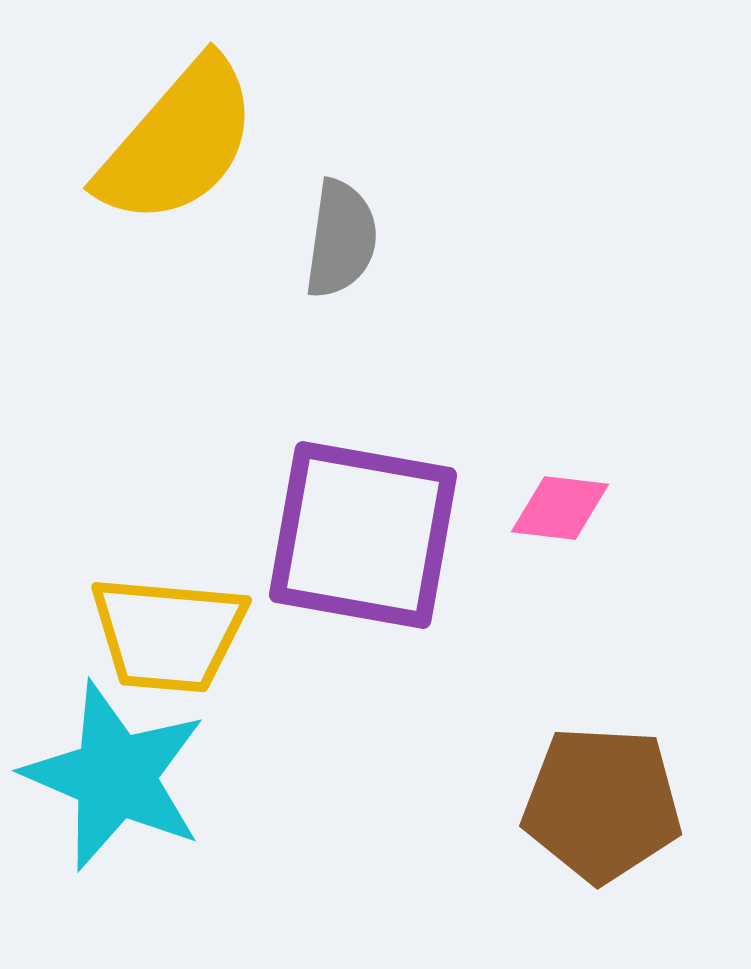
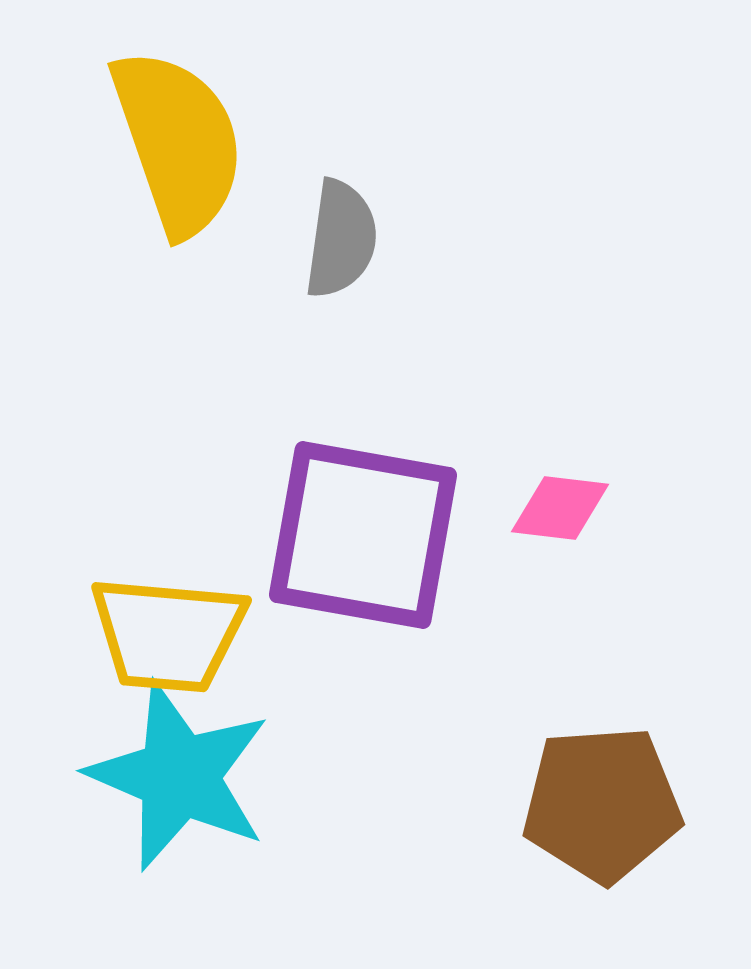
yellow semicircle: rotated 60 degrees counterclockwise
cyan star: moved 64 px right
brown pentagon: rotated 7 degrees counterclockwise
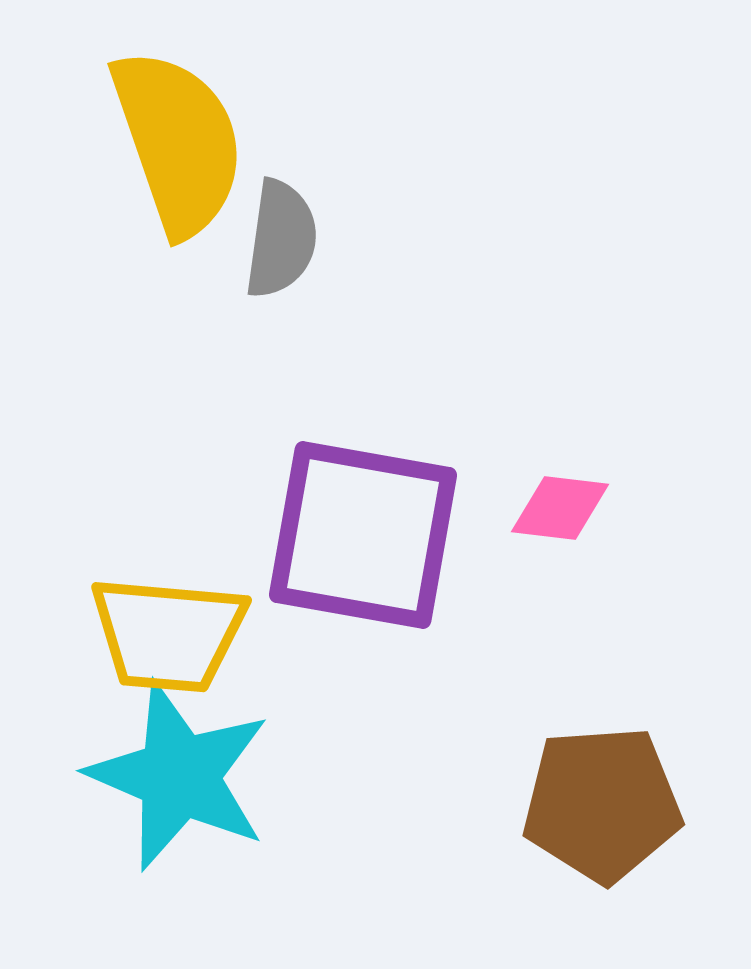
gray semicircle: moved 60 px left
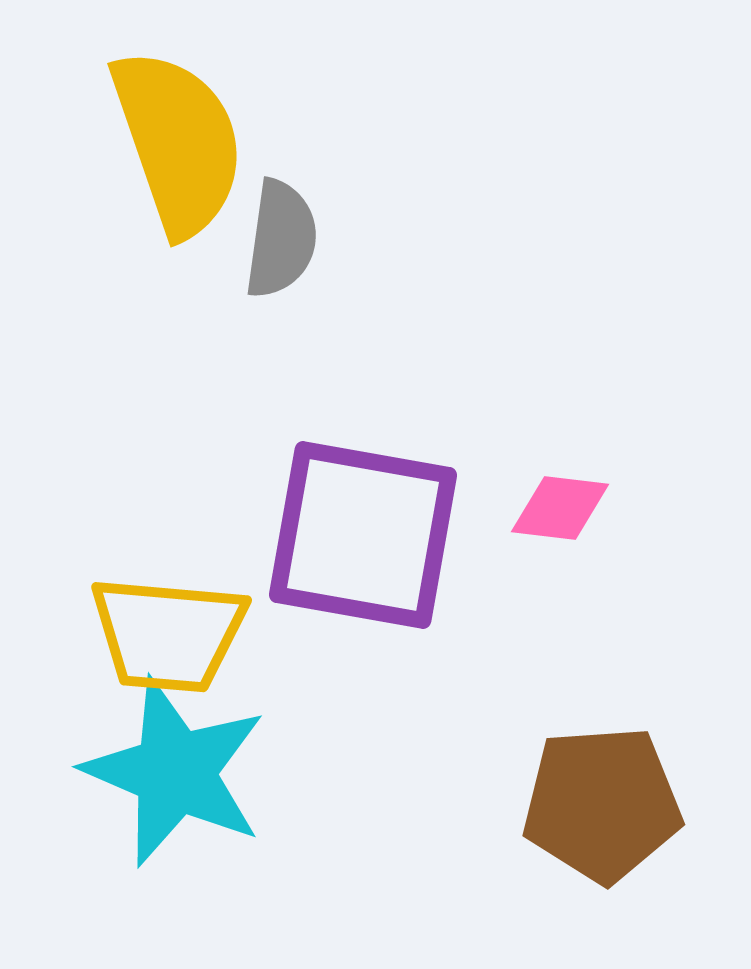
cyan star: moved 4 px left, 4 px up
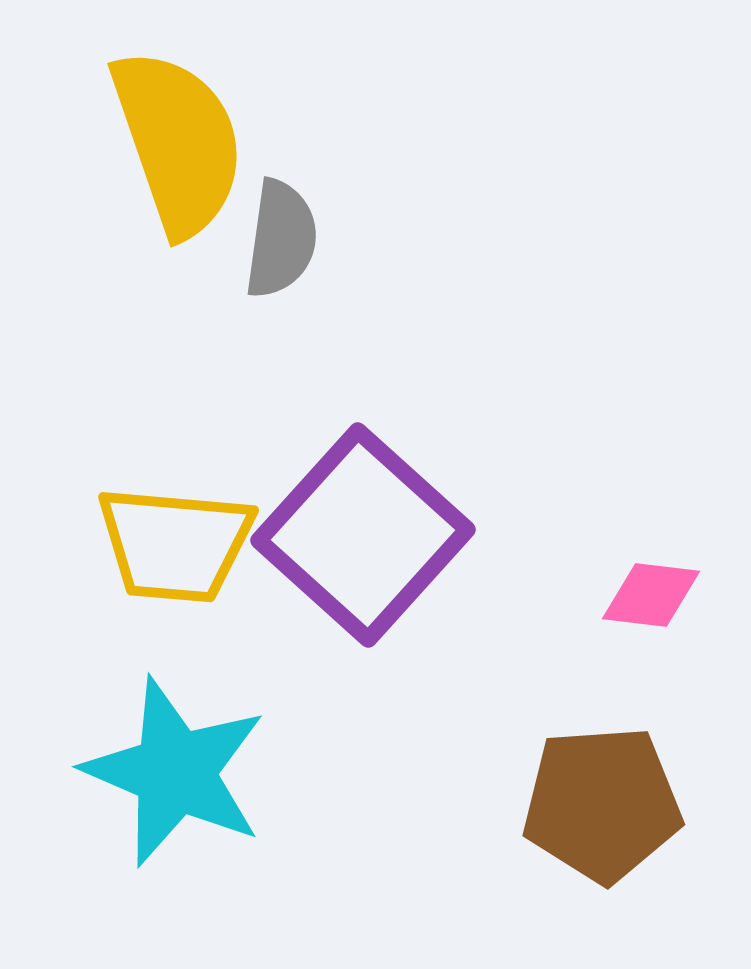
pink diamond: moved 91 px right, 87 px down
purple square: rotated 32 degrees clockwise
yellow trapezoid: moved 7 px right, 90 px up
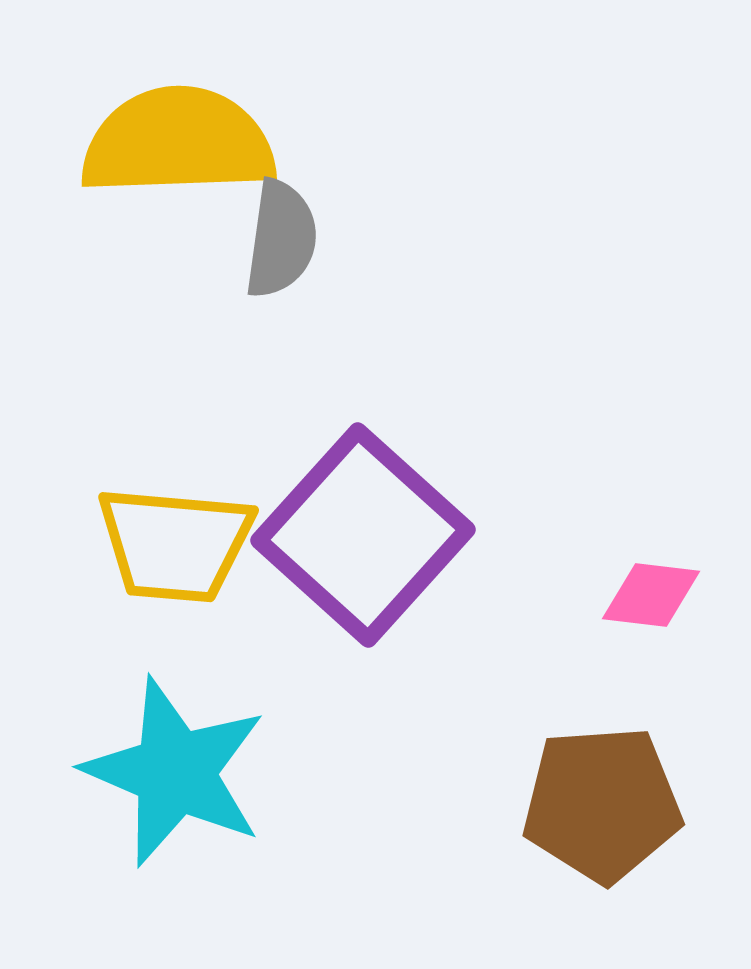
yellow semicircle: rotated 73 degrees counterclockwise
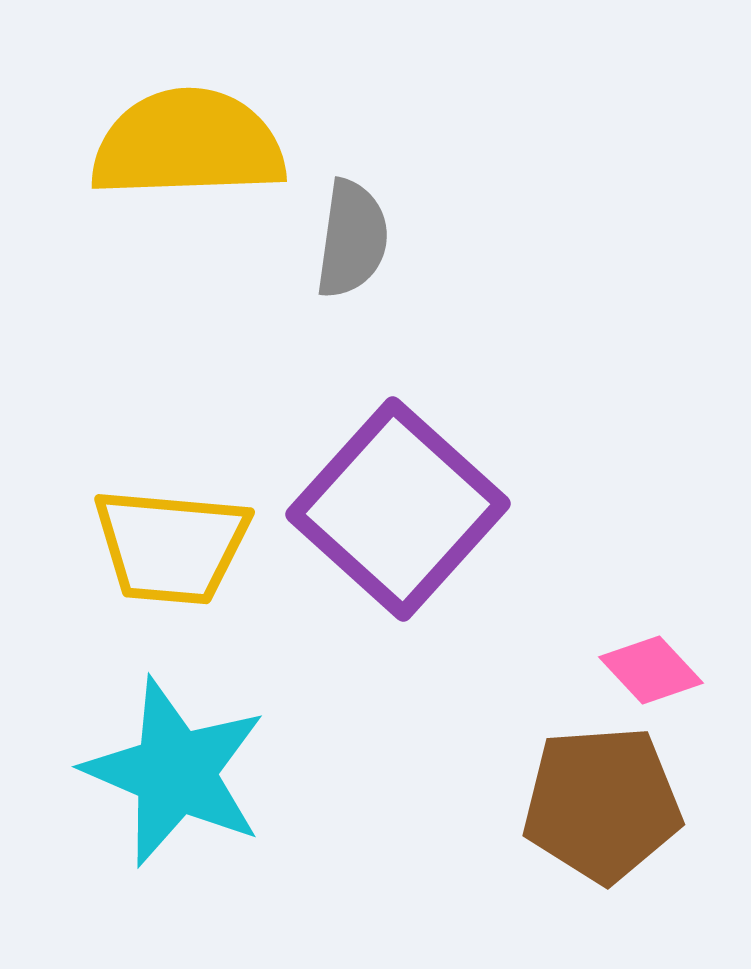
yellow semicircle: moved 10 px right, 2 px down
gray semicircle: moved 71 px right
purple square: moved 35 px right, 26 px up
yellow trapezoid: moved 4 px left, 2 px down
pink diamond: moved 75 px down; rotated 40 degrees clockwise
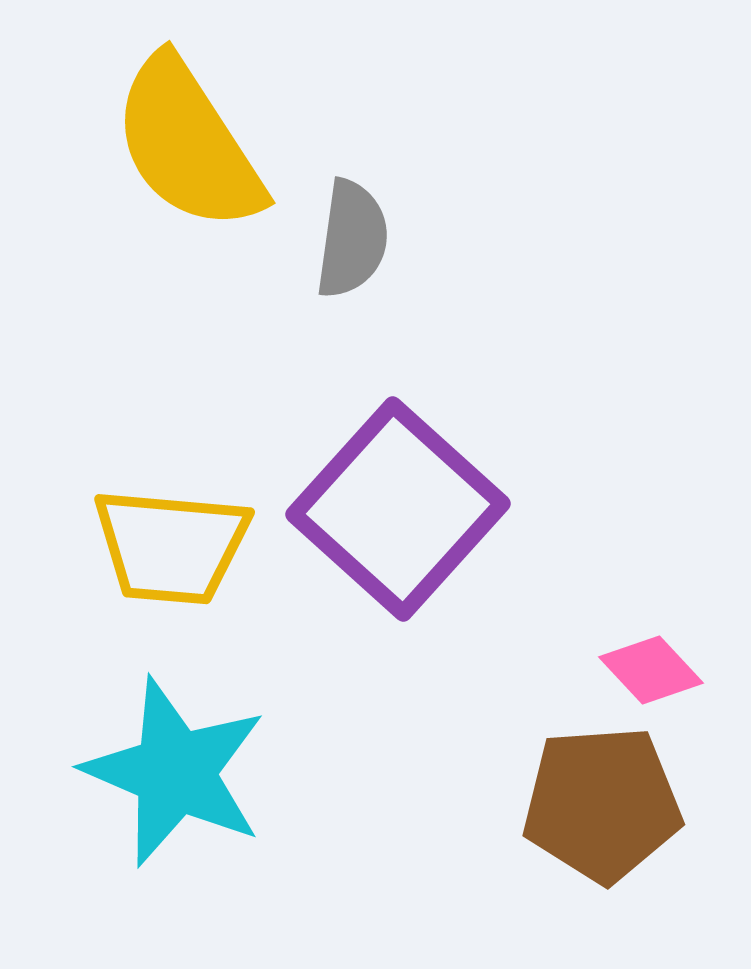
yellow semicircle: rotated 121 degrees counterclockwise
